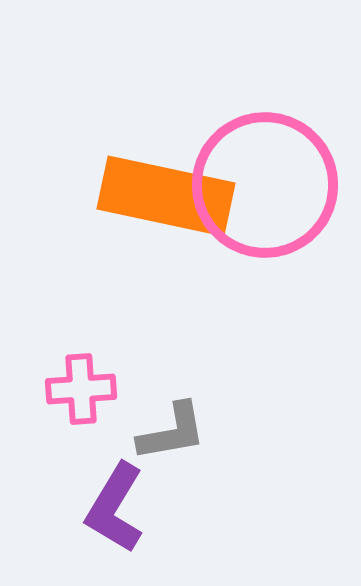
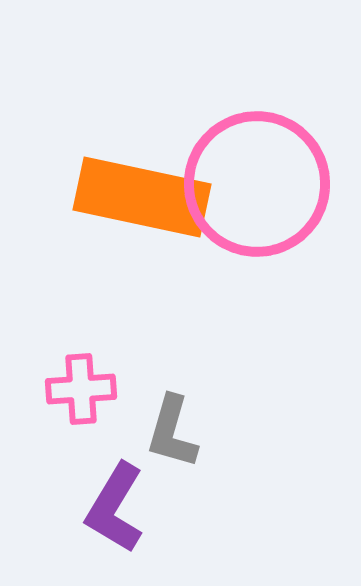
pink circle: moved 8 px left, 1 px up
orange rectangle: moved 24 px left, 1 px down
gray L-shape: rotated 116 degrees clockwise
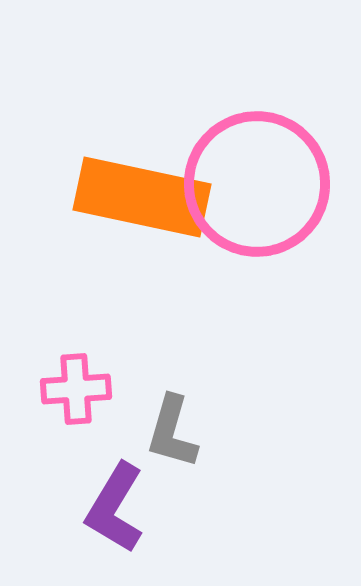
pink cross: moved 5 px left
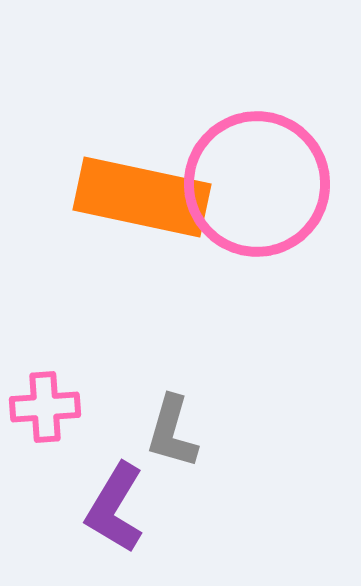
pink cross: moved 31 px left, 18 px down
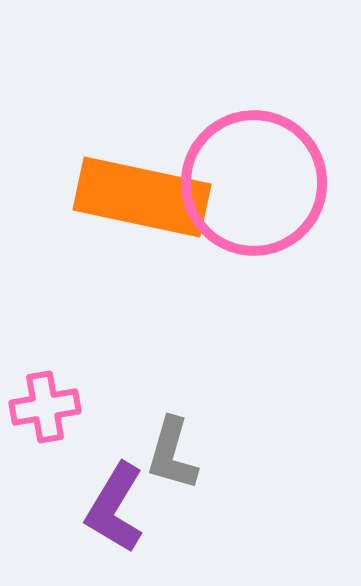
pink circle: moved 3 px left, 1 px up
pink cross: rotated 6 degrees counterclockwise
gray L-shape: moved 22 px down
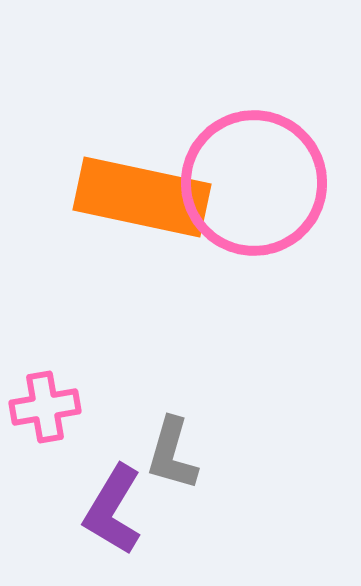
purple L-shape: moved 2 px left, 2 px down
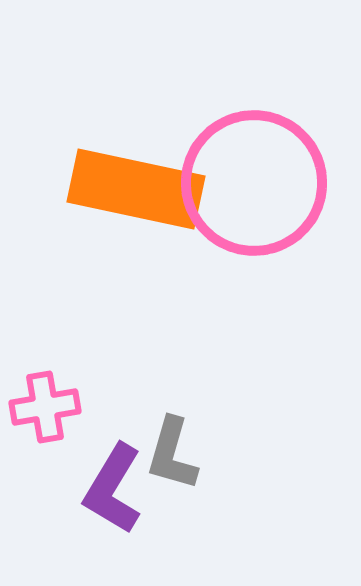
orange rectangle: moved 6 px left, 8 px up
purple L-shape: moved 21 px up
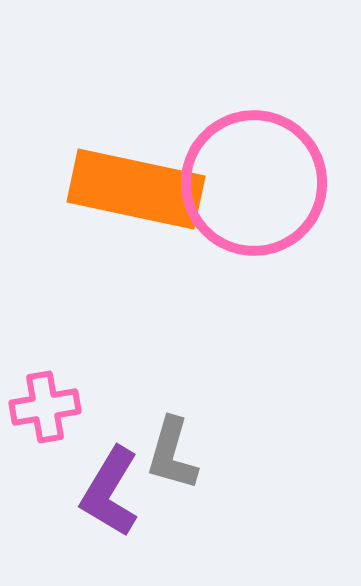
purple L-shape: moved 3 px left, 3 px down
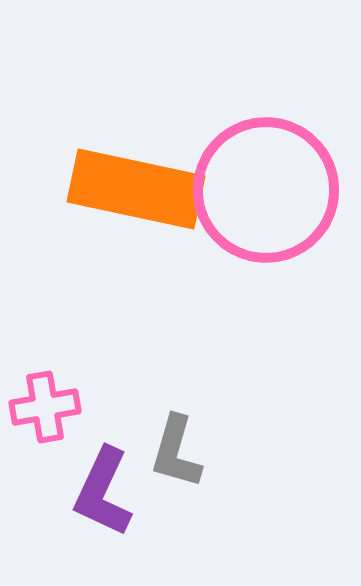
pink circle: moved 12 px right, 7 px down
gray L-shape: moved 4 px right, 2 px up
purple L-shape: moved 7 px left; rotated 6 degrees counterclockwise
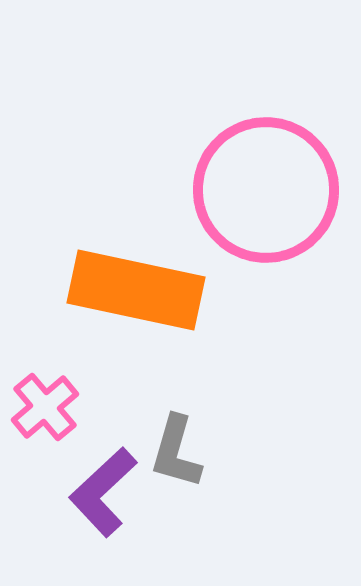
orange rectangle: moved 101 px down
pink cross: rotated 30 degrees counterclockwise
purple L-shape: rotated 22 degrees clockwise
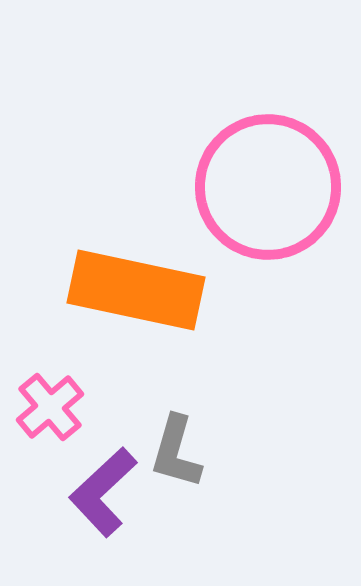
pink circle: moved 2 px right, 3 px up
pink cross: moved 5 px right
